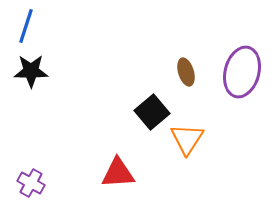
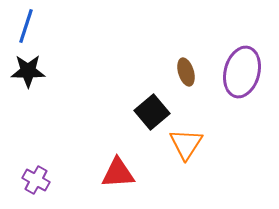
black star: moved 3 px left
orange triangle: moved 1 px left, 5 px down
purple cross: moved 5 px right, 3 px up
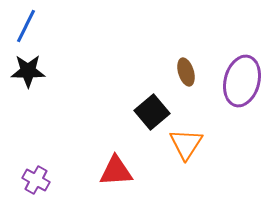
blue line: rotated 8 degrees clockwise
purple ellipse: moved 9 px down
red triangle: moved 2 px left, 2 px up
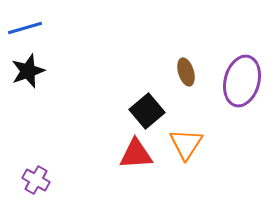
blue line: moved 1 px left, 2 px down; rotated 48 degrees clockwise
black star: rotated 20 degrees counterclockwise
black square: moved 5 px left, 1 px up
red triangle: moved 20 px right, 17 px up
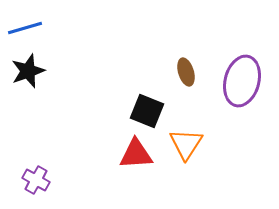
black square: rotated 28 degrees counterclockwise
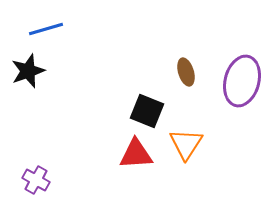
blue line: moved 21 px right, 1 px down
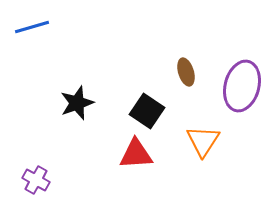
blue line: moved 14 px left, 2 px up
black star: moved 49 px right, 32 px down
purple ellipse: moved 5 px down
black square: rotated 12 degrees clockwise
orange triangle: moved 17 px right, 3 px up
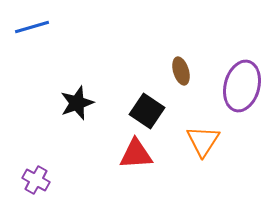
brown ellipse: moved 5 px left, 1 px up
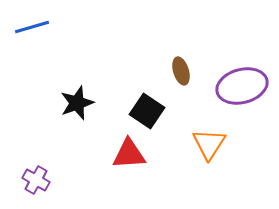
purple ellipse: rotated 60 degrees clockwise
orange triangle: moved 6 px right, 3 px down
red triangle: moved 7 px left
